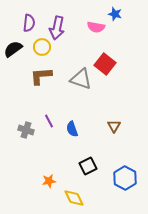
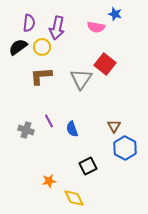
black semicircle: moved 5 px right, 2 px up
gray triangle: rotated 45 degrees clockwise
blue hexagon: moved 30 px up
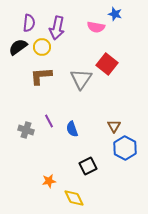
red square: moved 2 px right
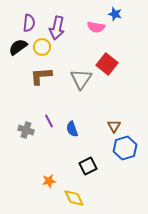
blue hexagon: rotated 15 degrees clockwise
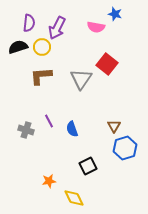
purple arrow: rotated 15 degrees clockwise
black semicircle: rotated 18 degrees clockwise
